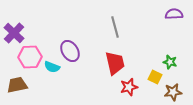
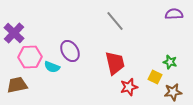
gray line: moved 6 px up; rotated 25 degrees counterclockwise
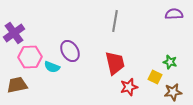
gray line: rotated 50 degrees clockwise
purple cross: rotated 10 degrees clockwise
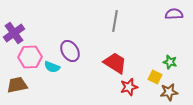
red trapezoid: rotated 45 degrees counterclockwise
brown star: moved 4 px left
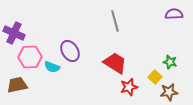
gray line: rotated 25 degrees counterclockwise
purple cross: rotated 30 degrees counterclockwise
yellow square: rotated 16 degrees clockwise
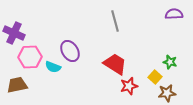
red trapezoid: moved 1 px down
cyan semicircle: moved 1 px right
red star: moved 1 px up
brown star: moved 2 px left, 1 px down
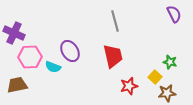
purple semicircle: rotated 66 degrees clockwise
red trapezoid: moved 2 px left, 8 px up; rotated 45 degrees clockwise
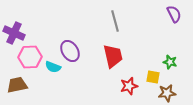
yellow square: moved 2 px left; rotated 32 degrees counterclockwise
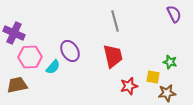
cyan semicircle: rotated 70 degrees counterclockwise
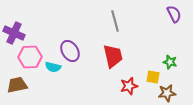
cyan semicircle: rotated 63 degrees clockwise
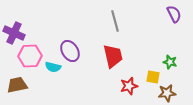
pink hexagon: moved 1 px up
